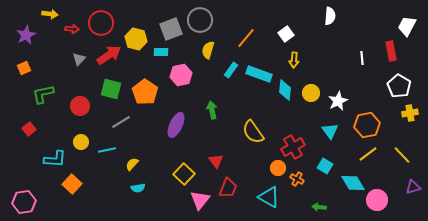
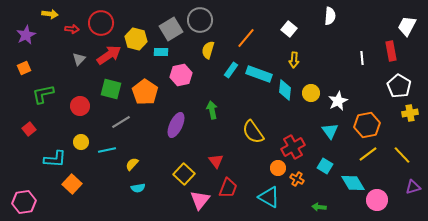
gray square at (171, 29): rotated 10 degrees counterclockwise
white square at (286, 34): moved 3 px right, 5 px up; rotated 14 degrees counterclockwise
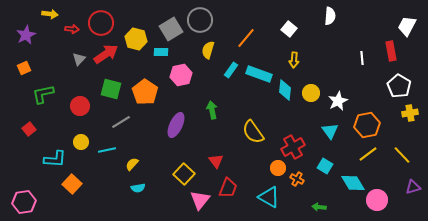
red arrow at (109, 55): moved 3 px left, 1 px up
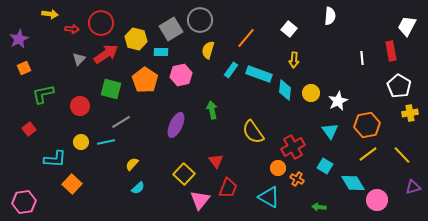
purple star at (26, 35): moved 7 px left, 4 px down
orange pentagon at (145, 92): moved 12 px up
cyan line at (107, 150): moved 1 px left, 8 px up
cyan semicircle at (138, 188): rotated 32 degrees counterclockwise
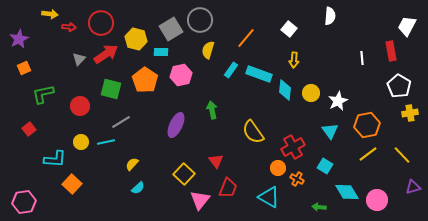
red arrow at (72, 29): moved 3 px left, 2 px up
cyan diamond at (353, 183): moved 6 px left, 9 px down
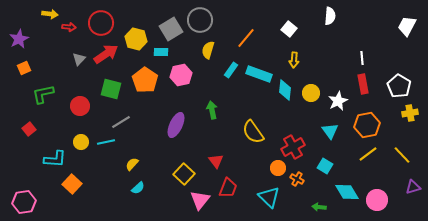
red rectangle at (391, 51): moved 28 px left, 33 px down
cyan triangle at (269, 197): rotated 15 degrees clockwise
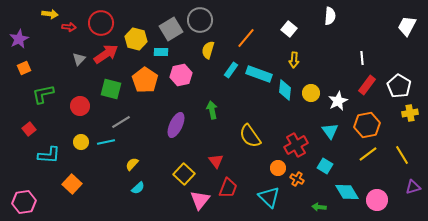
red rectangle at (363, 84): moved 4 px right, 1 px down; rotated 48 degrees clockwise
yellow semicircle at (253, 132): moved 3 px left, 4 px down
red cross at (293, 147): moved 3 px right, 2 px up
yellow line at (402, 155): rotated 12 degrees clockwise
cyan L-shape at (55, 159): moved 6 px left, 4 px up
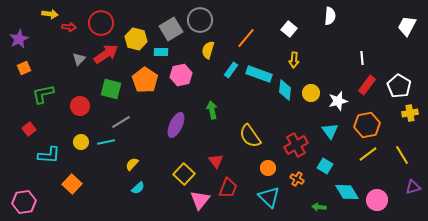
white star at (338, 101): rotated 12 degrees clockwise
orange circle at (278, 168): moved 10 px left
